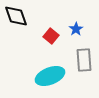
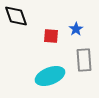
red square: rotated 35 degrees counterclockwise
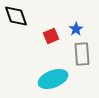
red square: rotated 28 degrees counterclockwise
gray rectangle: moved 2 px left, 6 px up
cyan ellipse: moved 3 px right, 3 px down
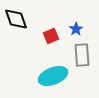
black diamond: moved 3 px down
gray rectangle: moved 1 px down
cyan ellipse: moved 3 px up
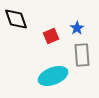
blue star: moved 1 px right, 1 px up
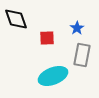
red square: moved 4 px left, 2 px down; rotated 21 degrees clockwise
gray rectangle: rotated 15 degrees clockwise
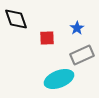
gray rectangle: rotated 55 degrees clockwise
cyan ellipse: moved 6 px right, 3 px down
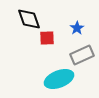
black diamond: moved 13 px right
